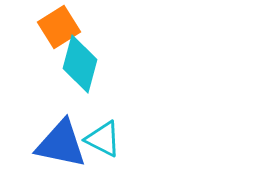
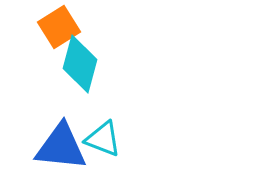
cyan triangle: rotated 6 degrees counterclockwise
blue triangle: moved 3 px down; rotated 6 degrees counterclockwise
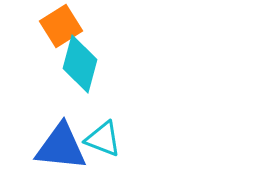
orange square: moved 2 px right, 1 px up
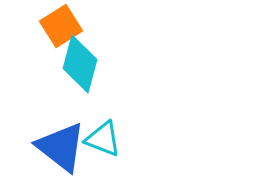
blue triangle: rotated 32 degrees clockwise
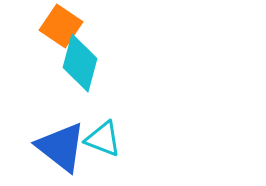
orange square: rotated 24 degrees counterclockwise
cyan diamond: moved 1 px up
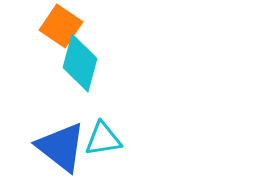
cyan triangle: rotated 30 degrees counterclockwise
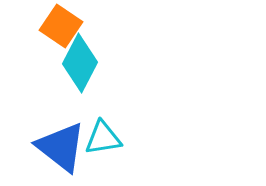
cyan diamond: rotated 12 degrees clockwise
cyan triangle: moved 1 px up
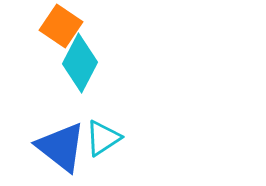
cyan triangle: rotated 24 degrees counterclockwise
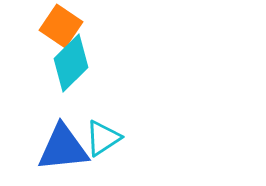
cyan diamond: moved 9 px left; rotated 18 degrees clockwise
blue triangle: moved 2 px right, 1 px down; rotated 44 degrees counterclockwise
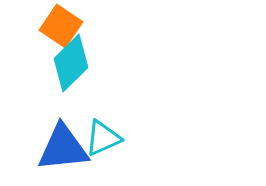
cyan triangle: rotated 9 degrees clockwise
